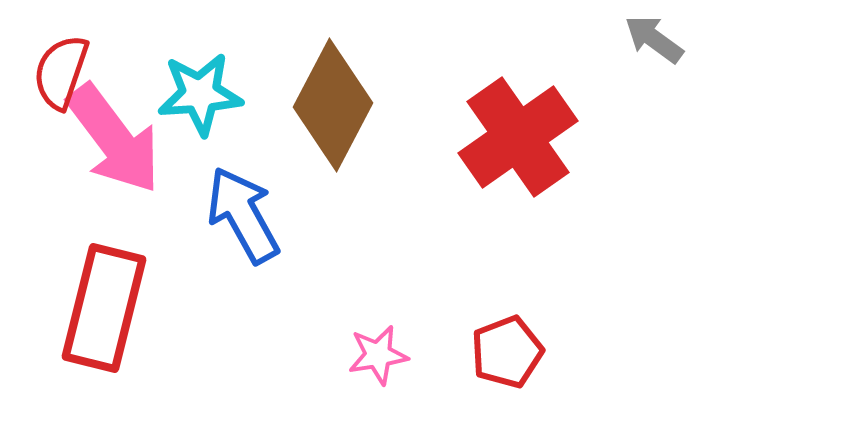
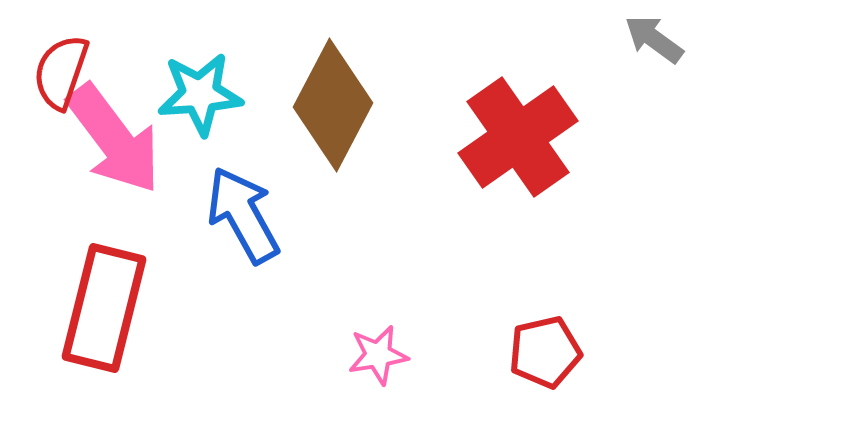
red pentagon: moved 38 px right; rotated 8 degrees clockwise
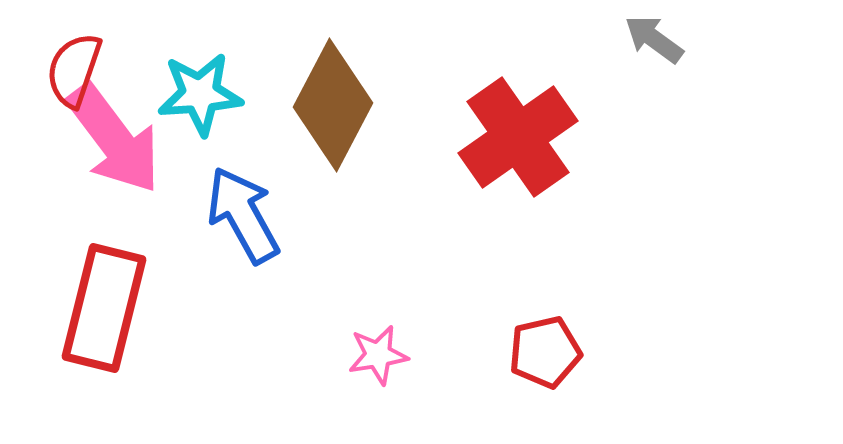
red semicircle: moved 13 px right, 2 px up
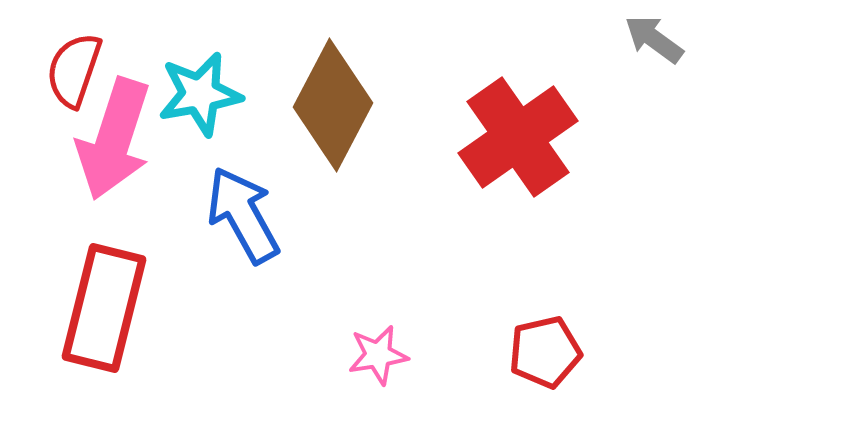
cyan star: rotated 6 degrees counterclockwise
pink arrow: rotated 55 degrees clockwise
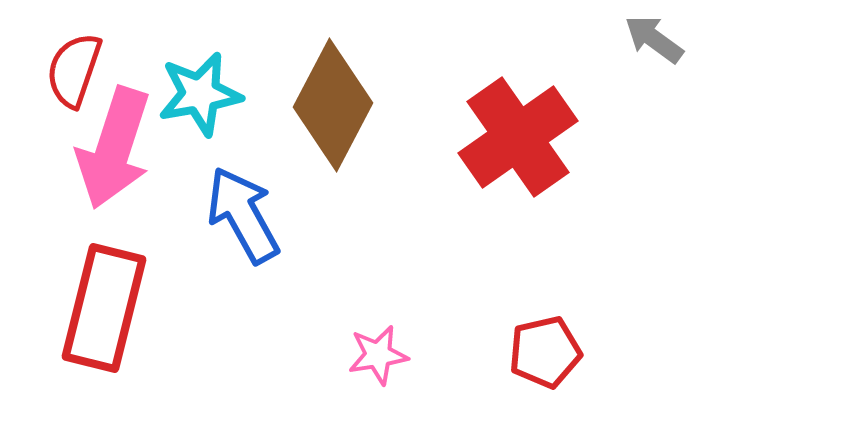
pink arrow: moved 9 px down
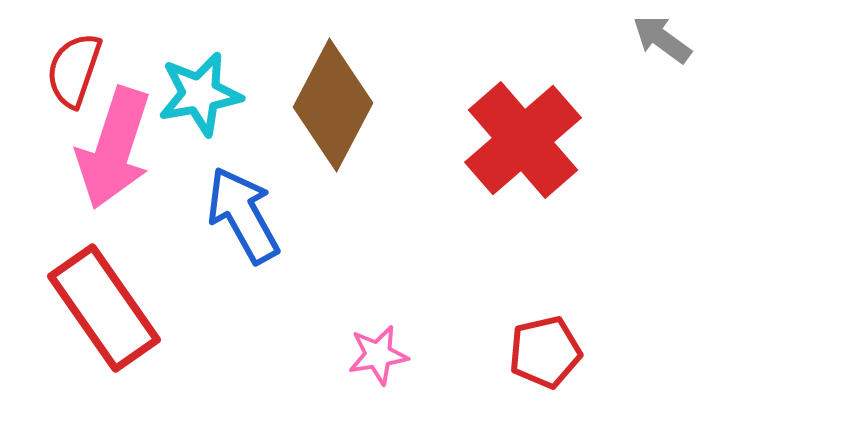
gray arrow: moved 8 px right
red cross: moved 5 px right, 3 px down; rotated 6 degrees counterclockwise
red rectangle: rotated 49 degrees counterclockwise
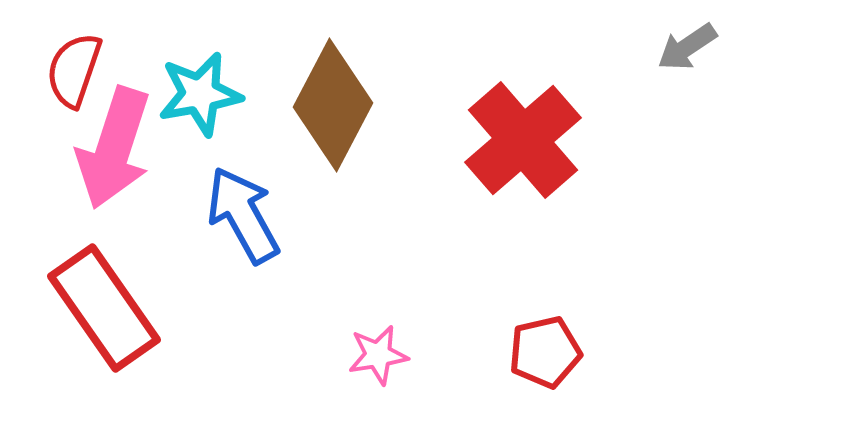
gray arrow: moved 25 px right, 8 px down; rotated 70 degrees counterclockwise
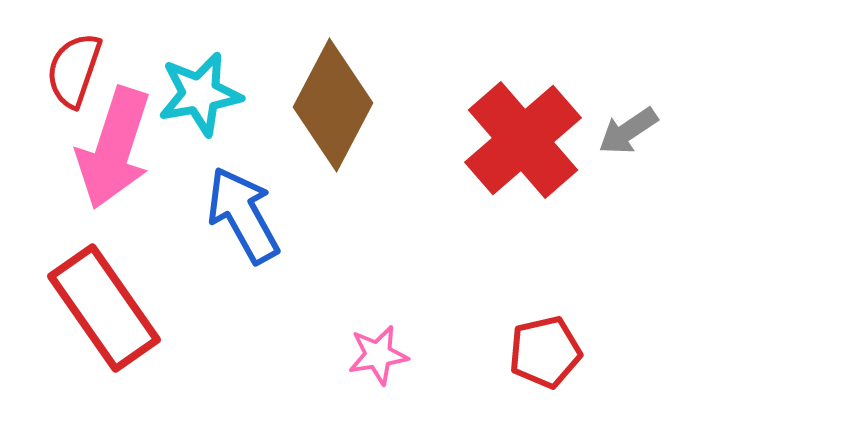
gray arrow: moved 59 px left, 84 px down
